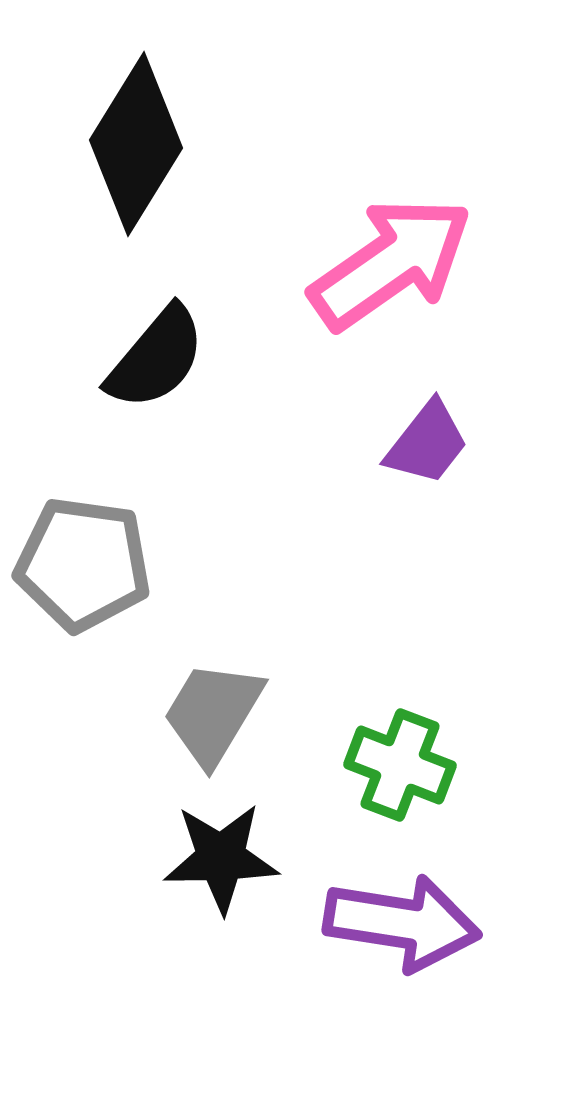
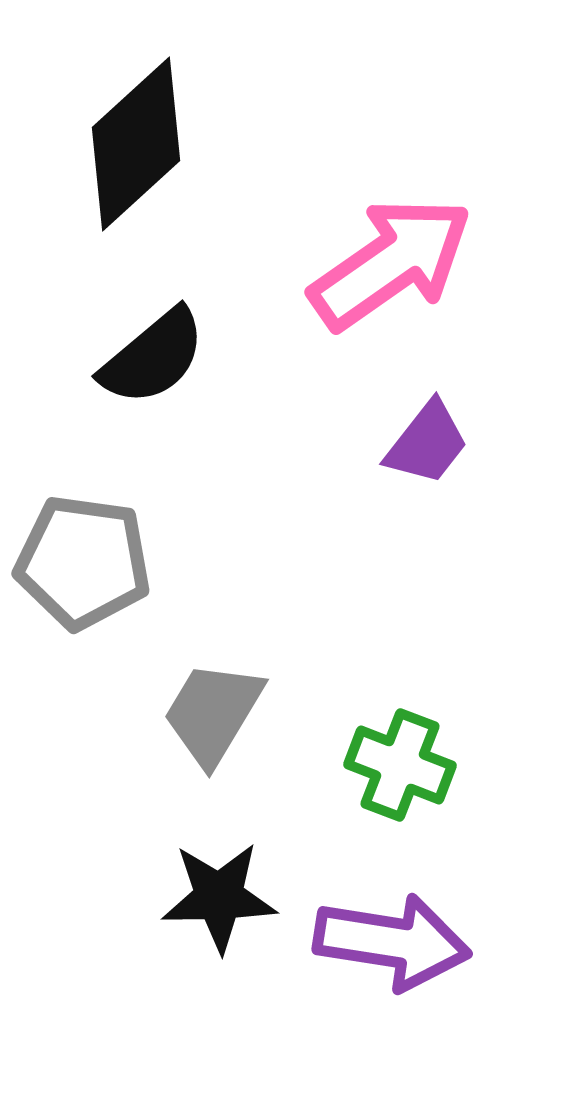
black diamond: rotated 16 degrees clockwise
black semicircle: moved 3 px left, 1 px up; rotated 10 degrees clockwise
gray pentagon: moved 2 px up
black star: moved 2 px left, 39 px down
purple arrow: moved 10 px left, 19 px down
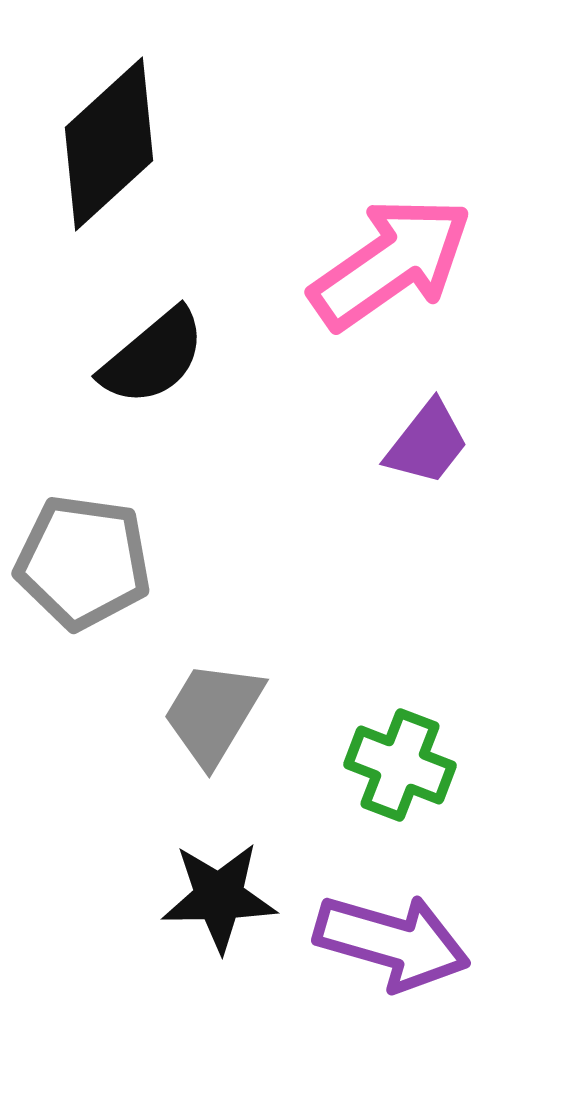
black diamond: moved 27 px left
purple arrow: rotated 7 degrees clockwise
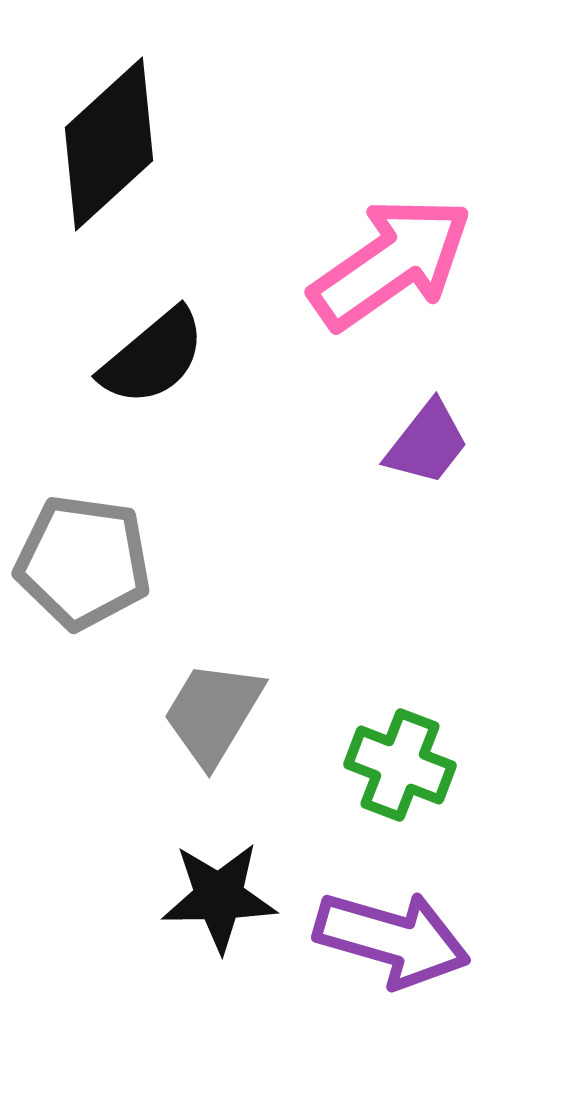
purple arrow: moved 3 px up
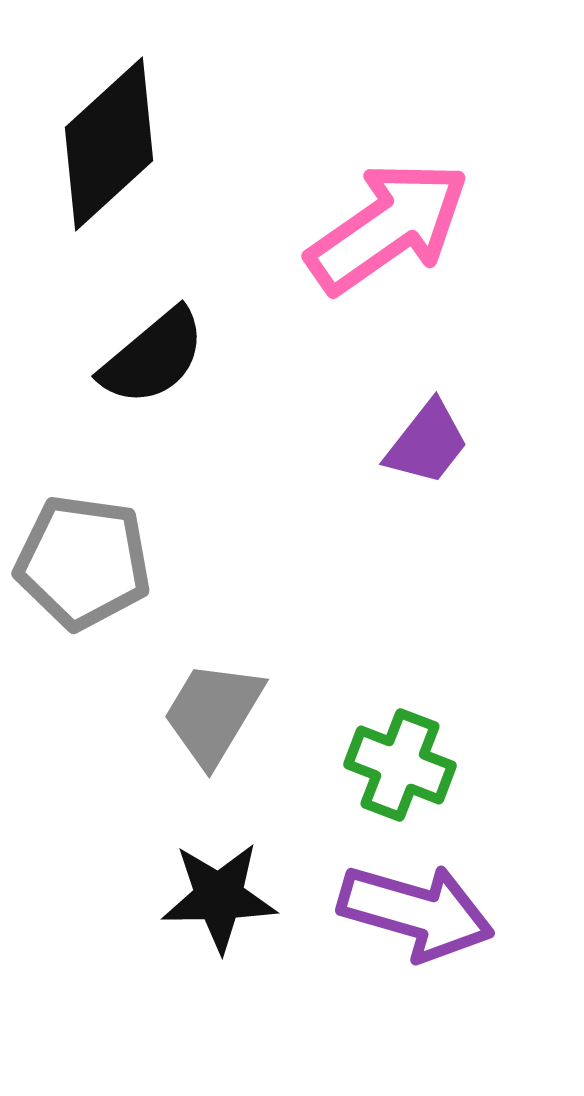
pink arrow: moved 3 px left, 36 px up
purple arrow: moved 24 px right, 27 px up
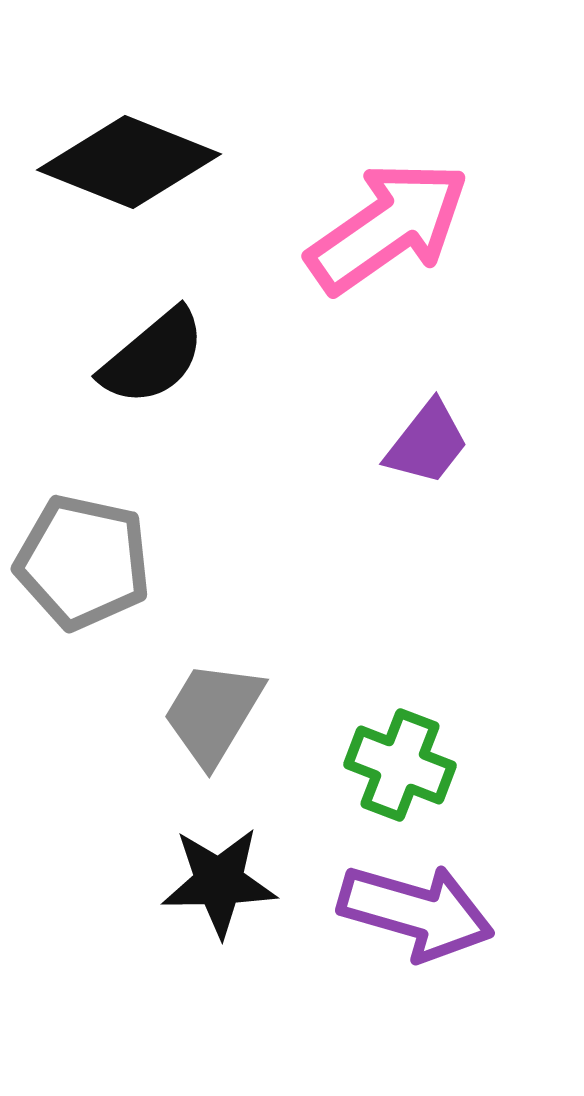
black diamond: moved 20 px right, 18 px down; rotated 64 degrees clockwise
gray pentagon: rotated 4 degrees clockwise
black star: moved 15 px up
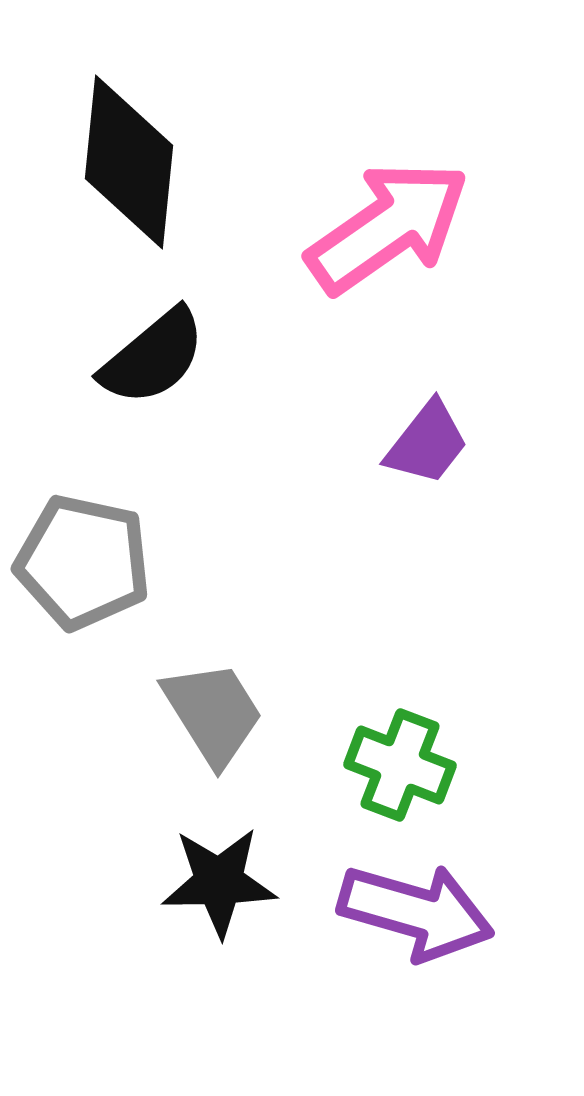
black diamond: rotated 74 degrees clockwise
gray trapezoid: rotated 117 degrees clockwise
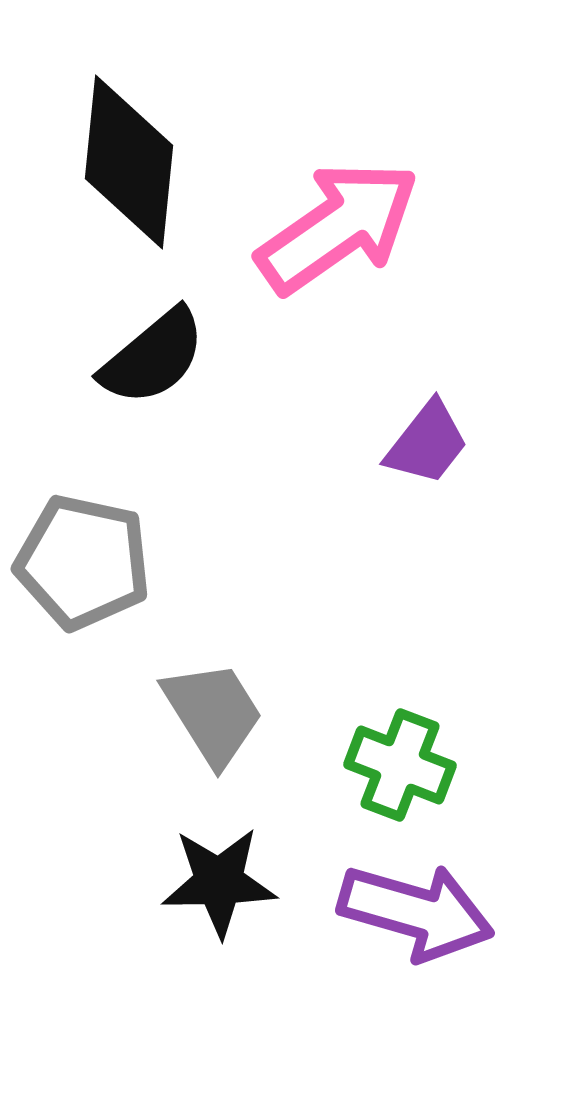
pink arrow: moved 50 px left
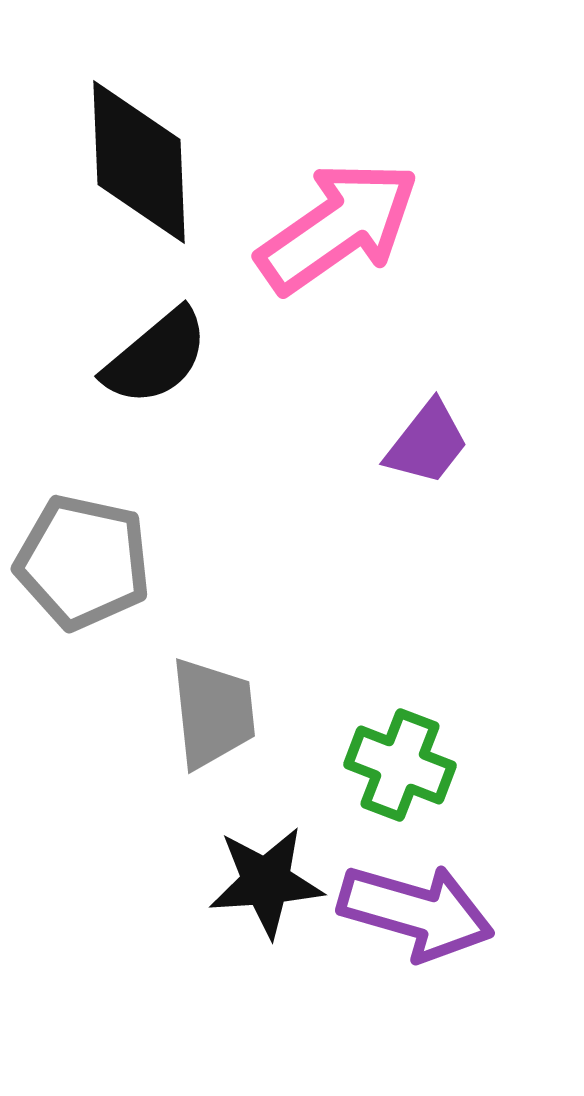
black diamond: moved 10 px right; rotated 8 degrees counterclockwise
black semicircle: moved 3 px right
gray trapezoid: rotated 26 degrees clockwise
black star: moved 47 px right; rotated 3 degrees counterclockwise
